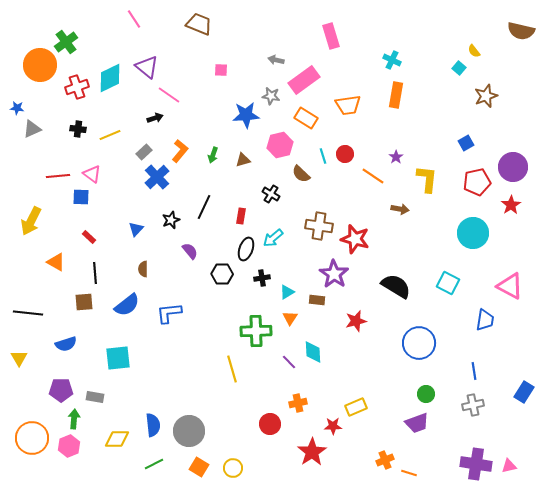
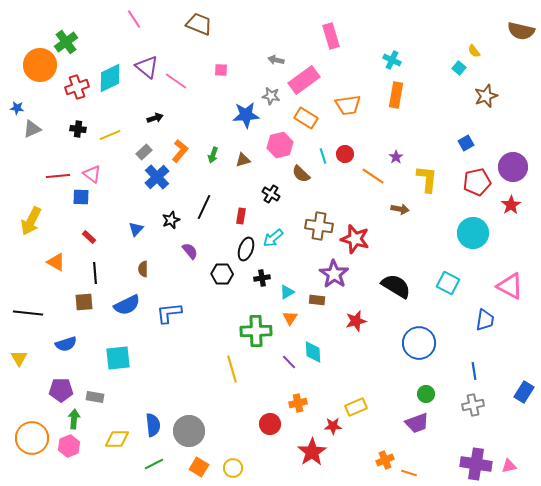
pink line at (169, 95): moved 7 px right, 14 px up
blue semicircle at (127, 305): rotated 12 degrees clockwise
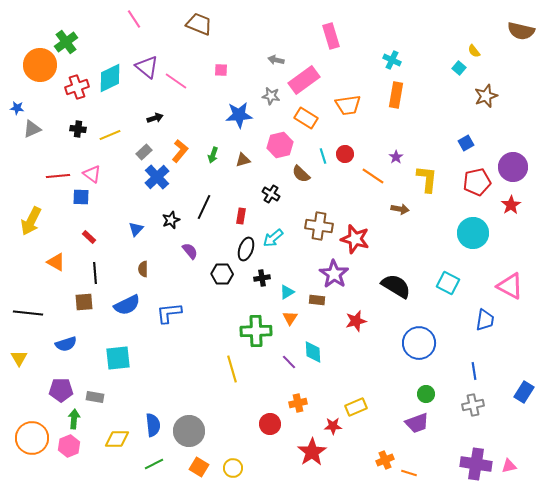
blue star at (246, 115): moved 7 px left
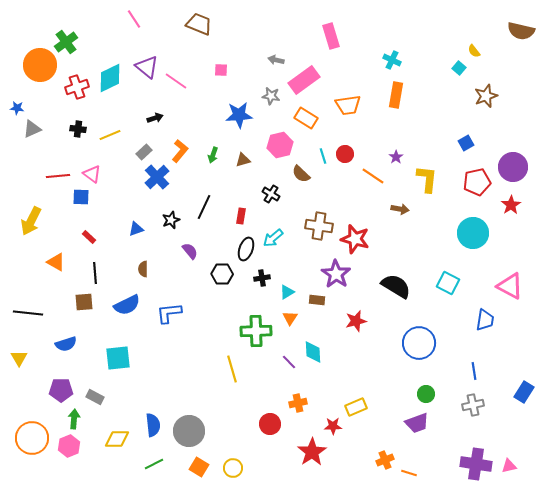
blue triangle at (136, 229): rotated 28 degrees clockwise
purple star at (334, 274): moved 2 px right
gray rectangle at (95, 397): rotated 18 degrees clockwise
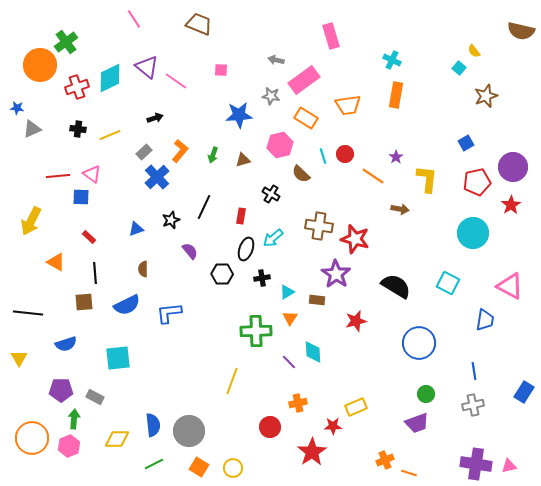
yellow line at (232, 369): moved 12 px down; rotated 36 degrees clockwise
red circle at (270, 424): moved 3 px down
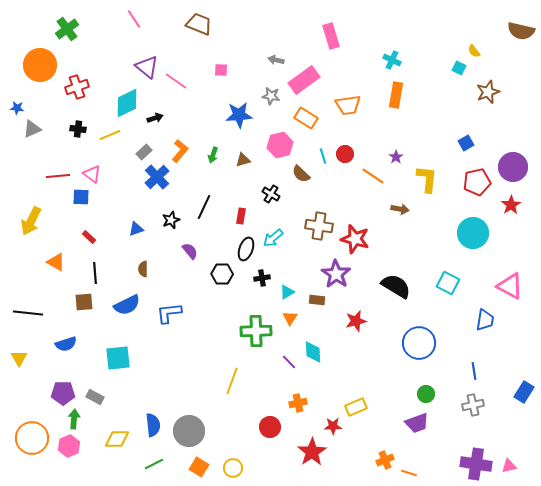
green cross at (66, 42): moved 1 px right, 13 px up
cyan square at (459, 68): rotated 16 degrees counterclockwise
cyan diamond at (110, 78): moved 17 px right, 25 px down
brown star at (486, 96): moved 2 px right, 4 px up
purple pentagon at (61, 390): moved 2 px right, 3 px down
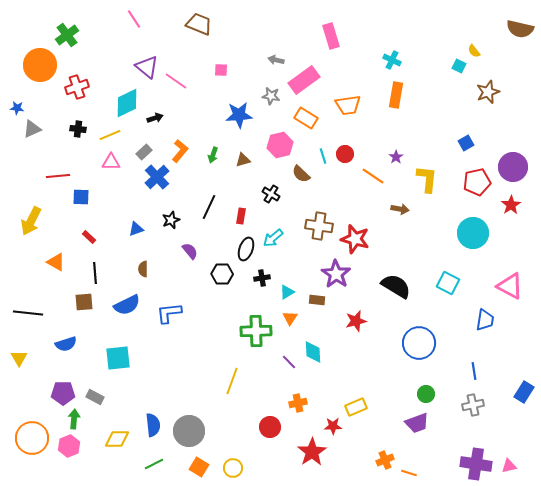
green cross at (67, 29): moved 6 px down
brown semicircle at (521, 31): moved 1 px left, 2 px up
cyan square at (459, 68): moved 2 px up
pink triangle at (92, 174): moved 19 px right, 12 px up; rotated 36 degrees counterclockwise
black line at (204, 207): moved 5 px right
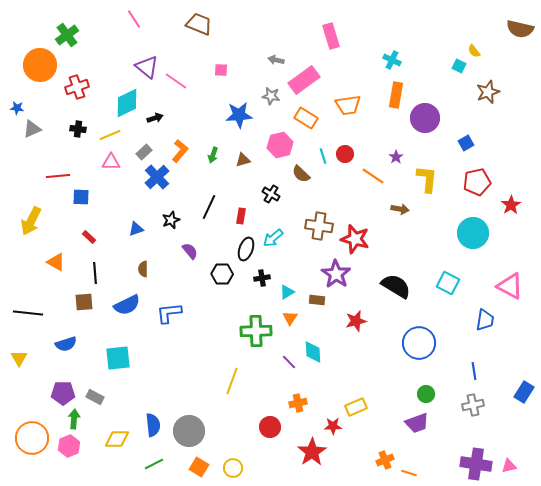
purple circle at (513, 167): moved 88 px left, 49 px up
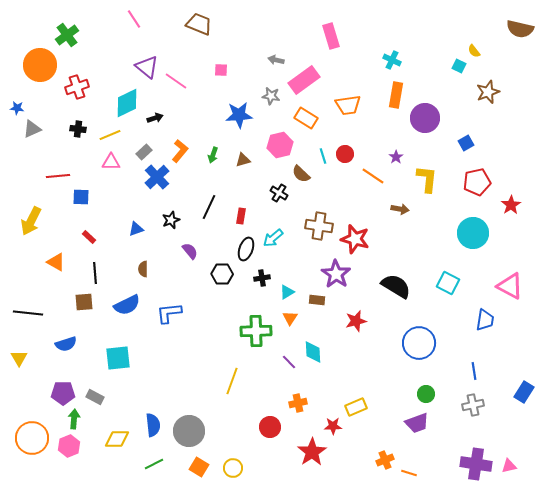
black cross at (271, 194): moved 8 px right, 1 px up
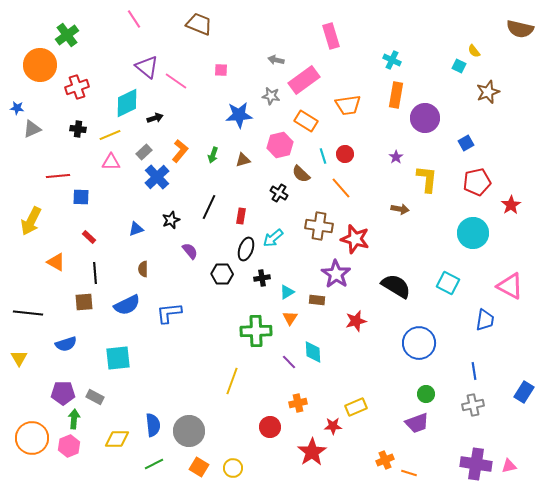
orange rectangle at (306, 118): moved 3 px down
orange line at (373, 176): moved 32 px left, 12 px down; rotated 15 degrees clockwise
